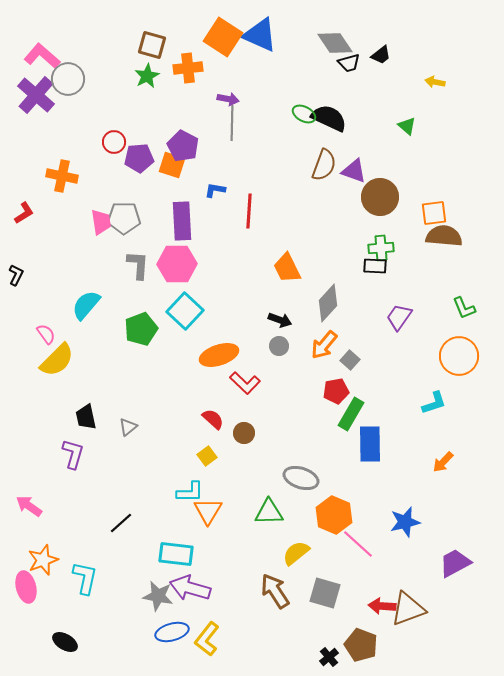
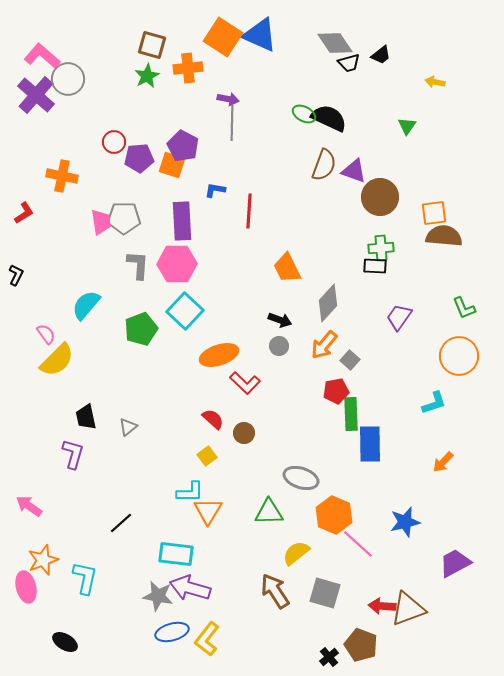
green triangle at (407, 126): rotated 24 degrees clockwise
green rectangle at (351, 414): rotated 32 degrees counterclockwise
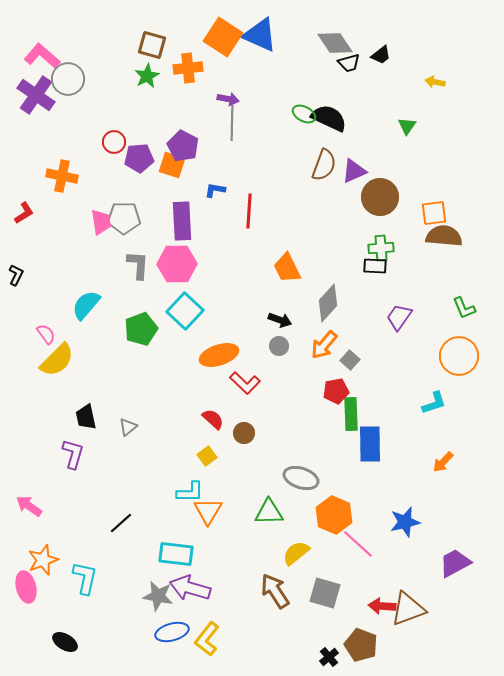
purple cross at (36, 95): rotated 6 degrees counterclockwise
purple triangle at (354, 171): rotated 44 degrees counterclockwise
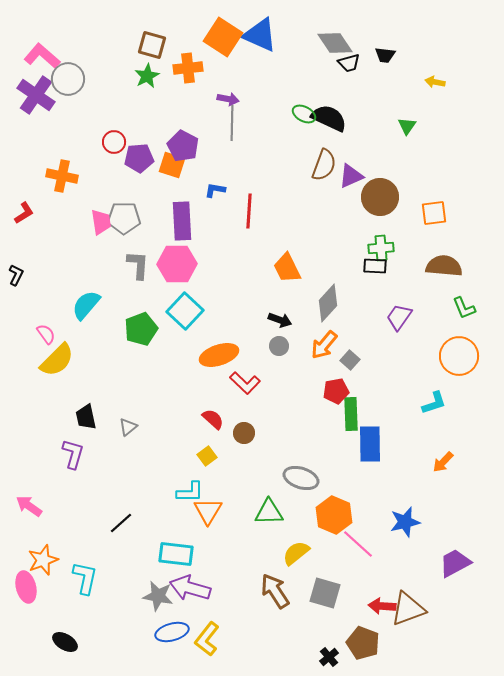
black trapezoid at (381, 55): moved 4 px right; rotated 45 degrees clockwise
purple triangle at (354, 171): moved 3 px left, 5 px down
brown semicircle at (444, 236): moved 30 px down
brown pentagon at (361, 645): moved 2 px right, 2 px up
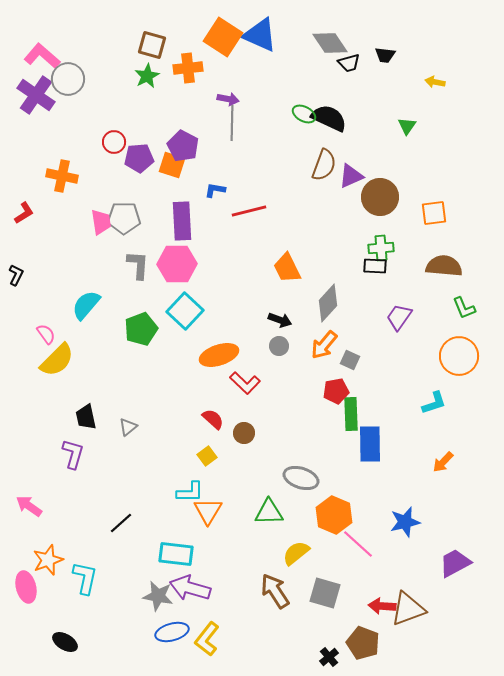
gray diamond at (335, 43): moved 5 px left
red line at (249, 211): rotated 72 degrees clockwise
gray square at (350, 360): rotated 18 degrees counterclockwise
orange star at (43, 560): moved 5 px right
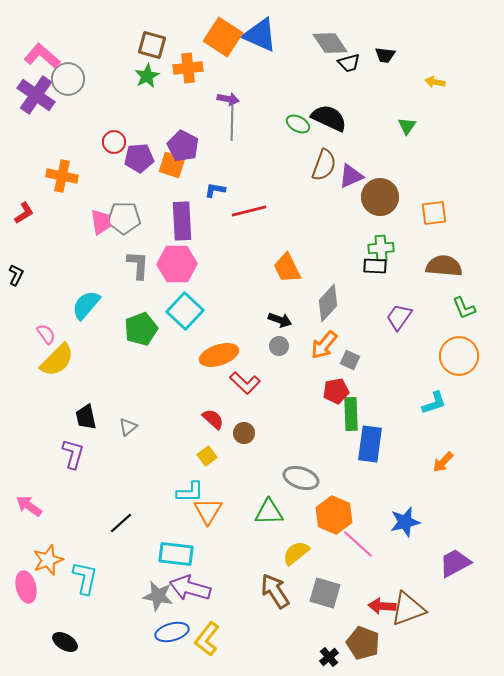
green ellipse at (304, 114): moved 6 px left, 10 px down
blue rectangle at (370, 444): rotated 9 degrees clockwise
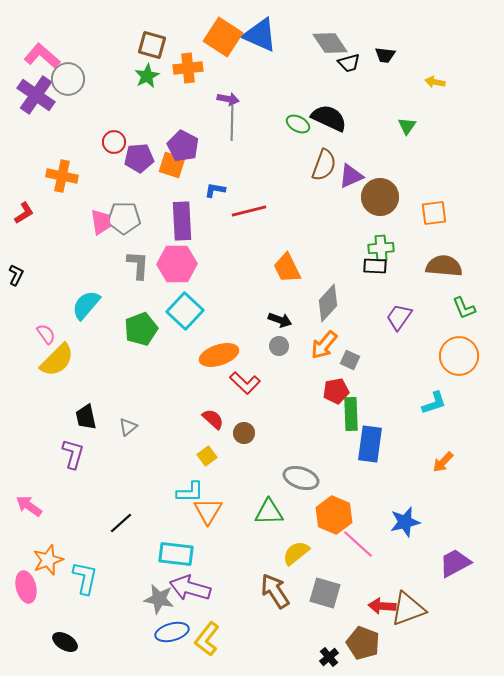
gray star at (158, 596): moved 1 px right, 3 px down
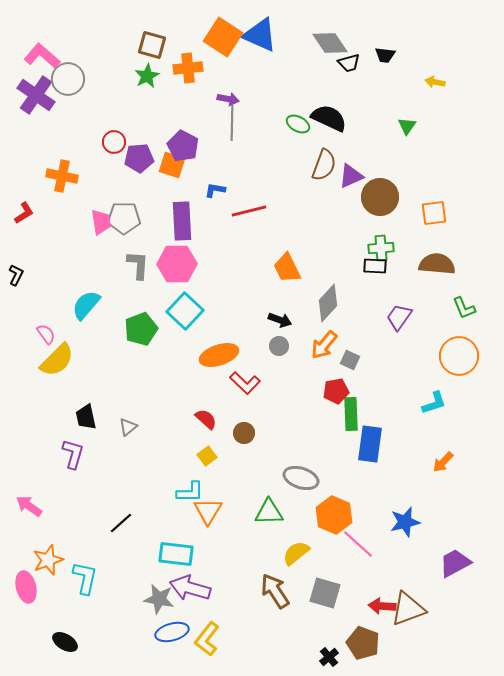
brown semicircle at (444, 266): moved 7 px left, 2 px up
red semicircle at (213, 419): moved 7 px left
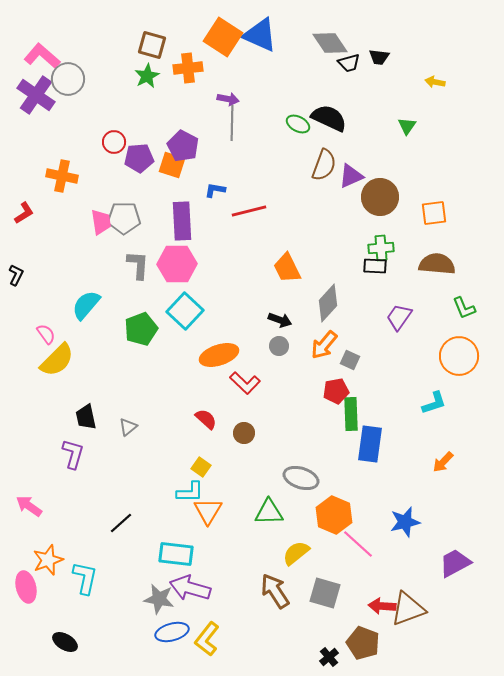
black trapezoid at (385, 55): moved 6 px left, 2 px down
yellow square at (207, 456): moved 6 px left, 11 px down; rotated 18 degrees counterclockwise
